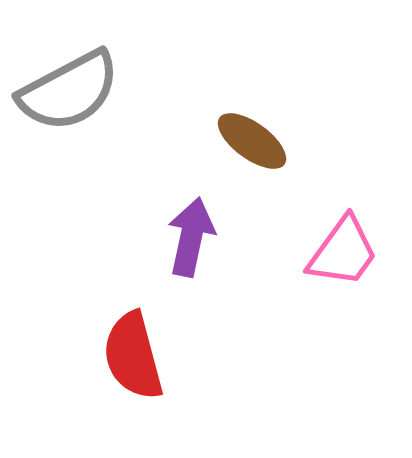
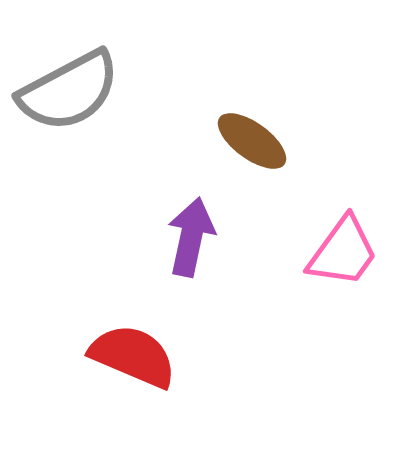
red semicircle: rotated 128 degrees clockwise
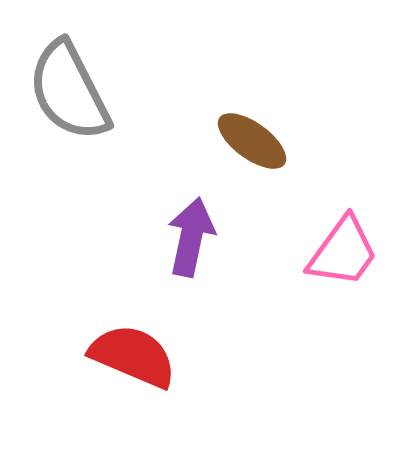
gray semicircle: rotated 91 degrees clockwise
